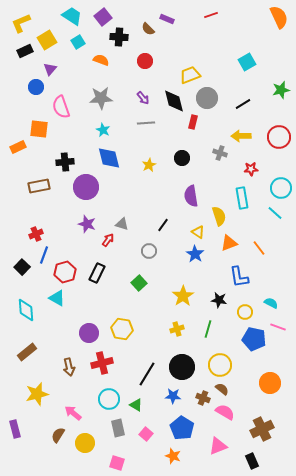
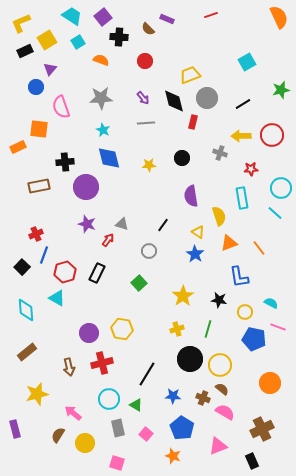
red circle at (279, 137): moved 7 px left, 2 px up
yellow star at (149, 165): rotated 24 degrees clockwise
black circle at (182, 367): moved 8 px right, 8 px up
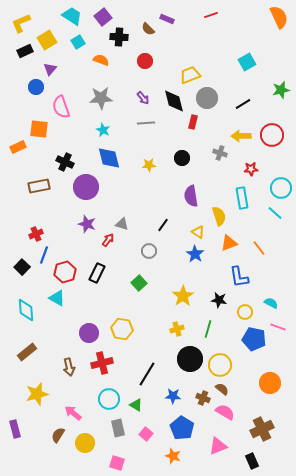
black cross at (65, 162): rotated 30 degrees clockwise
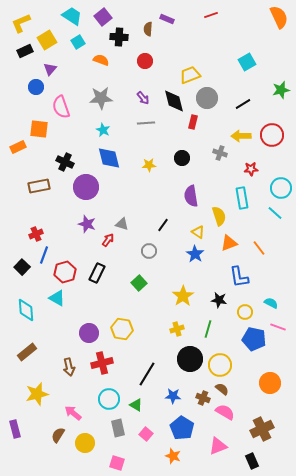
brown semicircle at (148, 29): rotated 48 degrees clockwise
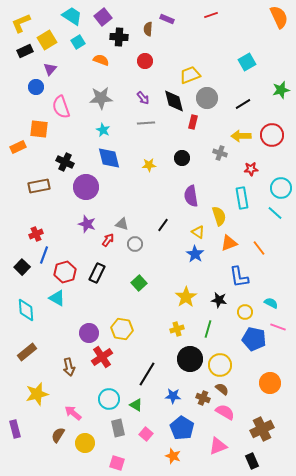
gray circle at (149, 251): moved 14 px left, 7 px up
yellow star at (183, 296): moved 3 px right, 1 px down
red cross at (102, 363): moved 6 px up; rotated 20 degrees counterclockwise
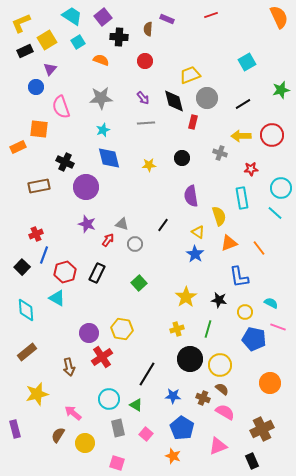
cyan star at (103, 130): rotated 24 degrees clockwise
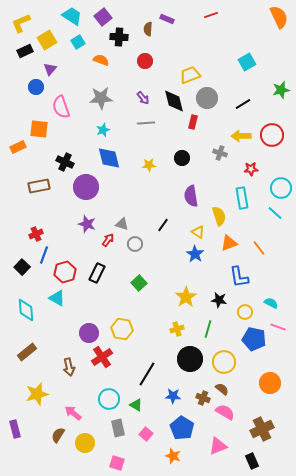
yellow circle at (220, 365): moved 4 px right, 3 px up
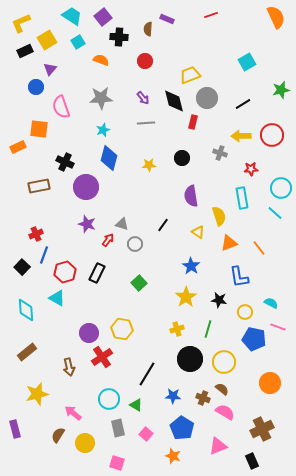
orange semicircle at (279, 17): moved 3 px left
blue diamond at (109, 158): rotated 30 degrees clockwise
blue star at (195, 254): moved 4 px left, 12 px down
